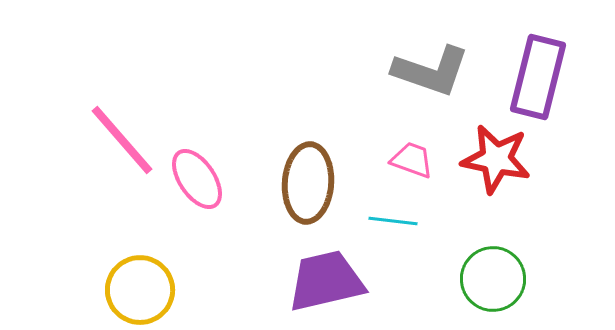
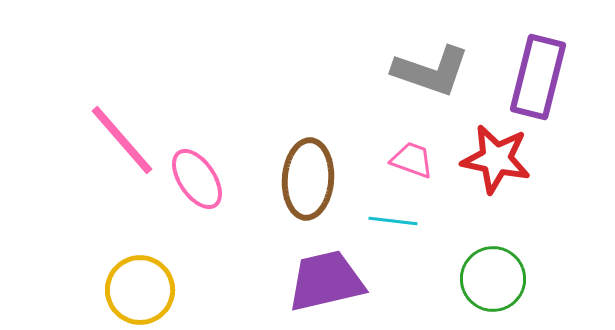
brown ellipse: moved 4 px up
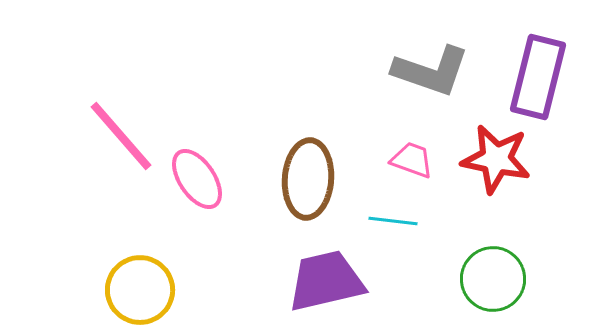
pink line: moved 1 px left, 4 px up
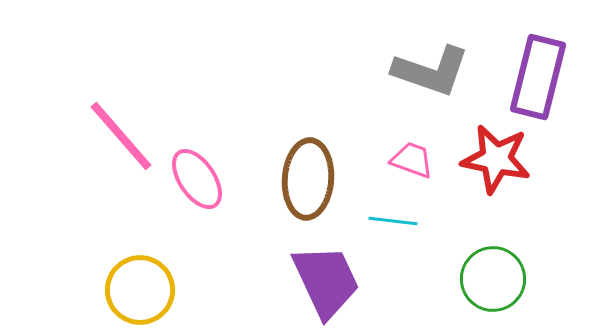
purple trapezoid: rotated 78 degrees clockwise
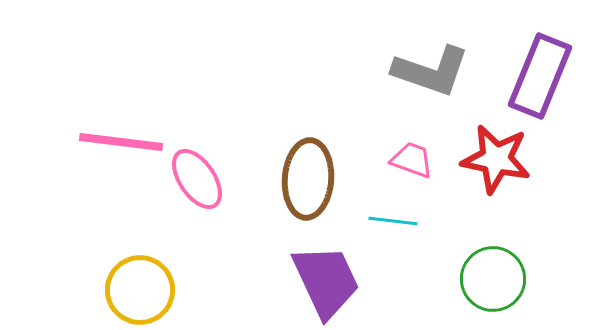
purple rectangle: moved 2 px right, 1 px up; rotated 8 degrees clockwise
pink line: moved 6 px down; rotated 42 degrees counterclockwise
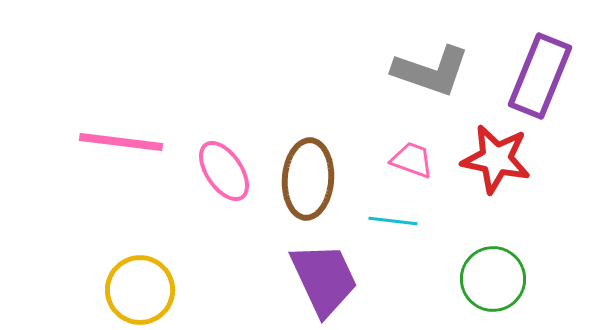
pink ellipse: moved 27 px right, 8 px up
purple trapezoid: moved 2 px left, 2 px up
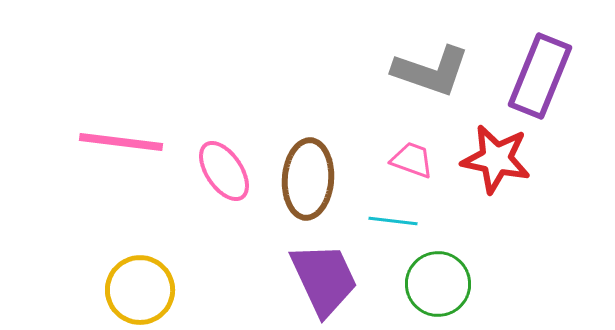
green circle: moved 55 px left, 5 px down
